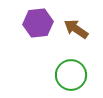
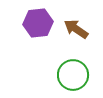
green circle: moved 2 px right
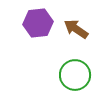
green circle: moved 2 px right
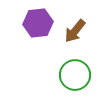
brown arrow: moved 1 px left, 2 px down; rotated 85 degrees counterclockwise
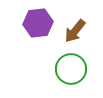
green circle: moved 4 px left, 6 px up
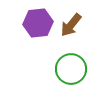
brown arrow: moved 4 px left, 6 px up
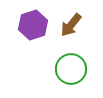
purple hexagon: moved 5 px left, 2 px down; rotated 12 degrees counterclockwise
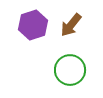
green circle: moved 1 px left, 1 px down
